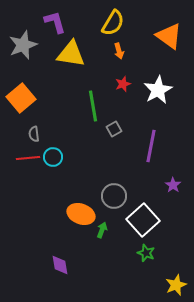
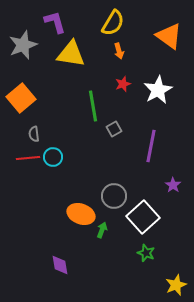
white square: moved 3 px up
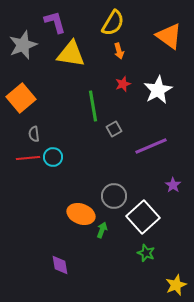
purple line: rotated 56 degrees clockwise
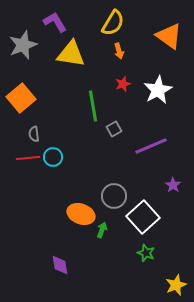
purple L-shape: rotated 15 degrees counterclockwise
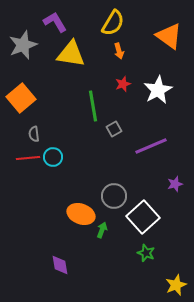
purple star: moved 2 px right, 1 px up; rotated 21 degrees clockwise
